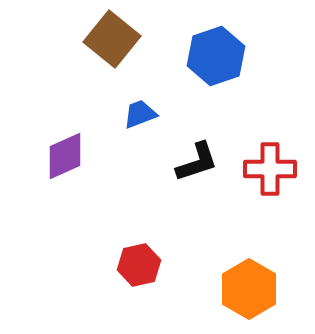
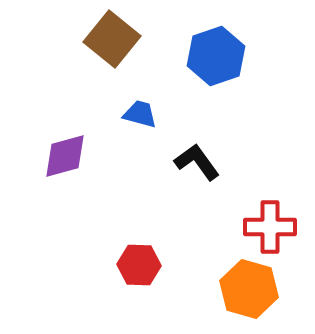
blue trapezoid: rotated 36 degrees clockwise
purple diamond: rotated 9 degrees clockwise
black L-shape: rotated 108 degrees counterclockwise
red cross: moved 58 px down
red hexagon: rotated 15 degrees clockwise
orange hexagon: rotated 14 degrees counterclockwise
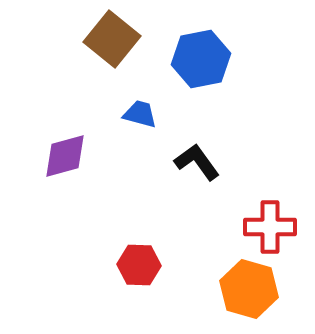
blue hexagon: moved 15 px left, 3 px down; rotated 8 degrees clockwise
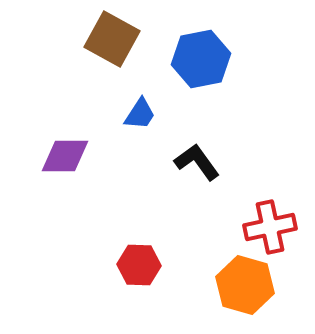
brown square: rotated 10 degrees counterclockwise
blue trapezoid: rotated 108 degrees clockwise
purple diamond: rotated 15 degrees clockwise
red cross: rotated 12 degrees counterclockwise
orange hexagon: moved 4 px left, 4 px up
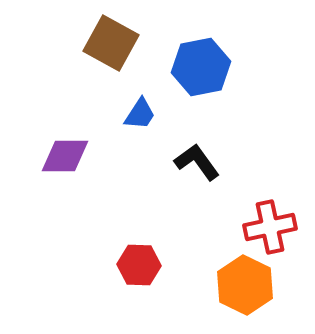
brown square: moved 1 px left, 4 px down
blue hexagon: moved 8 px down
orange hexagon: rotated 10 degrees clockwise
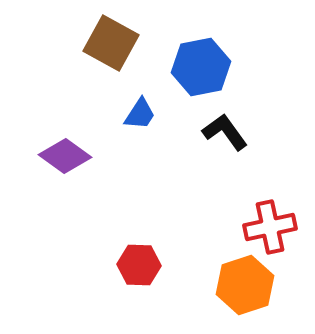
purple diamond: rotated 36 degrees clockwise
black L-shape: moved 28 px right, 30 px up
orange hexagon: rotated 16 degrees clockwise
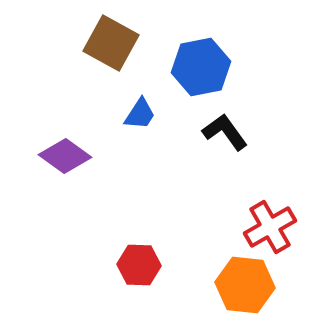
red cross: rotated 18 degrees counterclockwise
orange hexagon: rotated 24 degrees clockwise
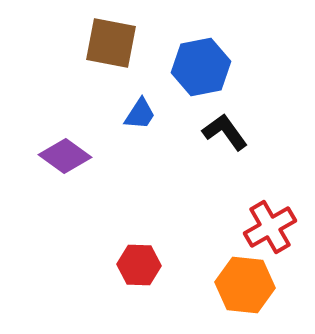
brown square: rotated 18 degrees counterclockwise
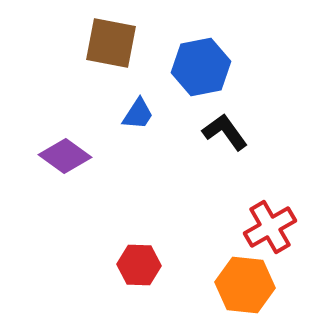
blue trapezoid: moved 2 px left
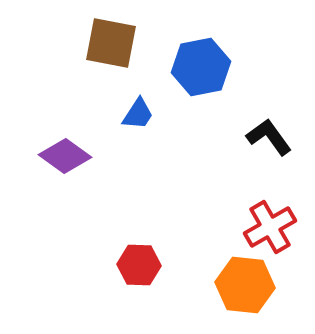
black L-shape: moved 44 px right, 5 px down
